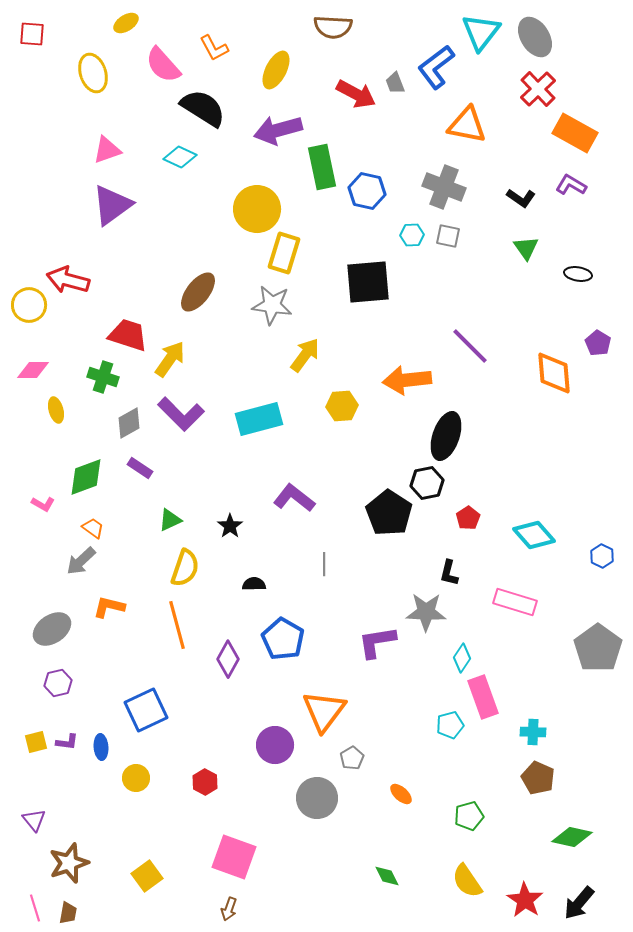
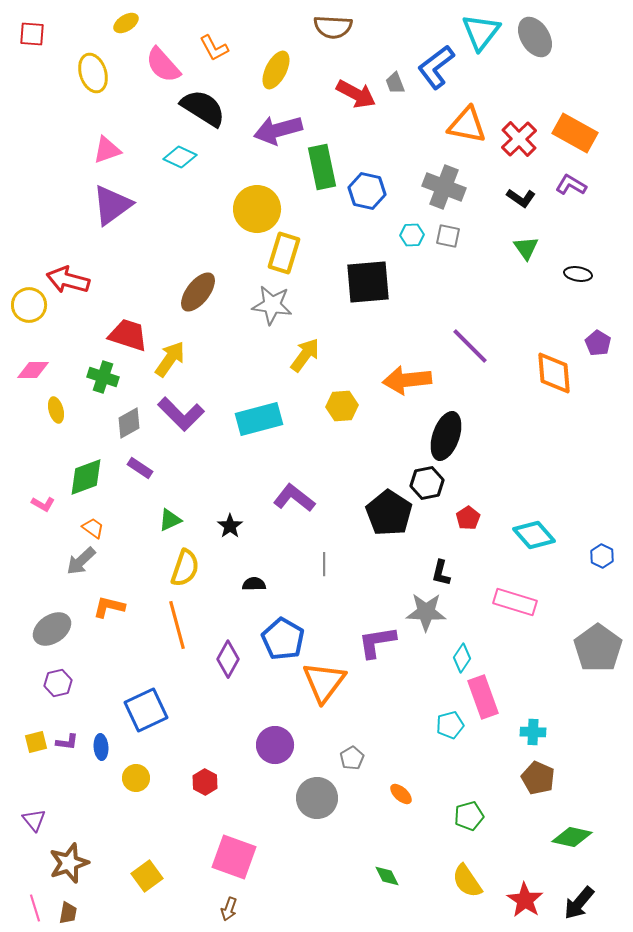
red cross at (538, 89): moved 19 px left, 50 px down
black L-shape at (449, 573): moved 8 px left
orange triangle at (324, 711): moved 29 px up
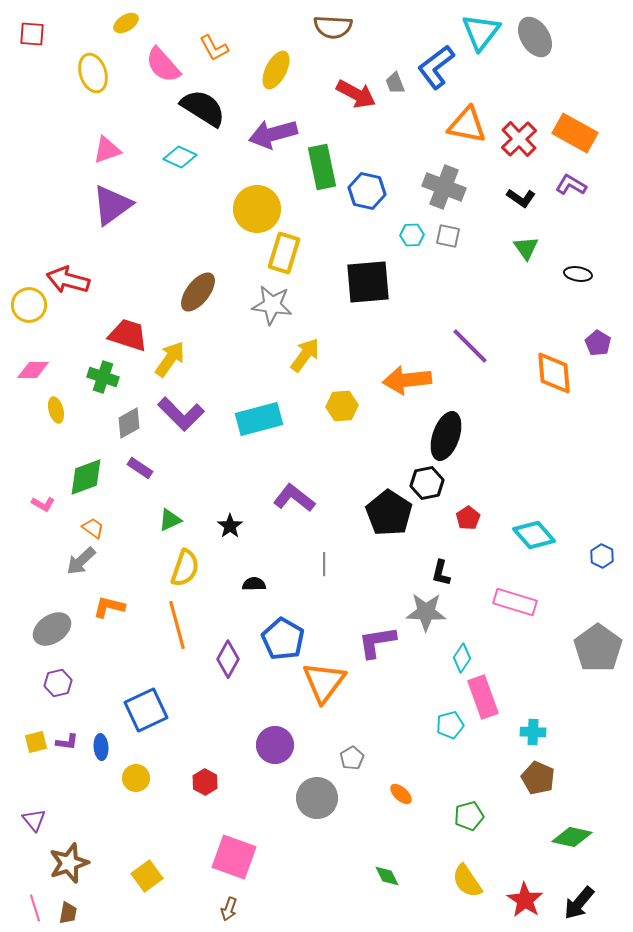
purple arrow at (278, 130): moved 5 px left, 4 px down
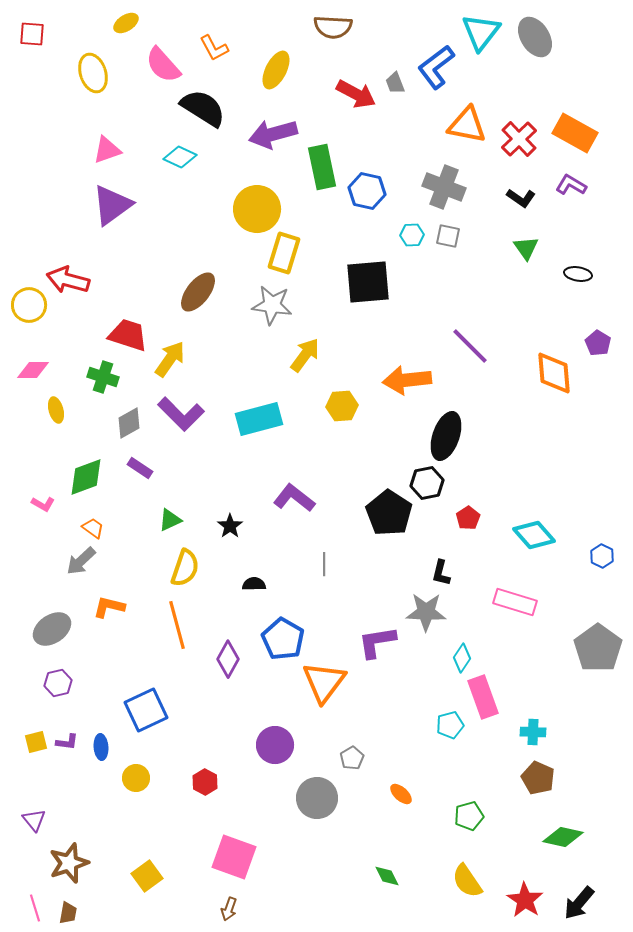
green diamond at (572, 837): moved 9 px left
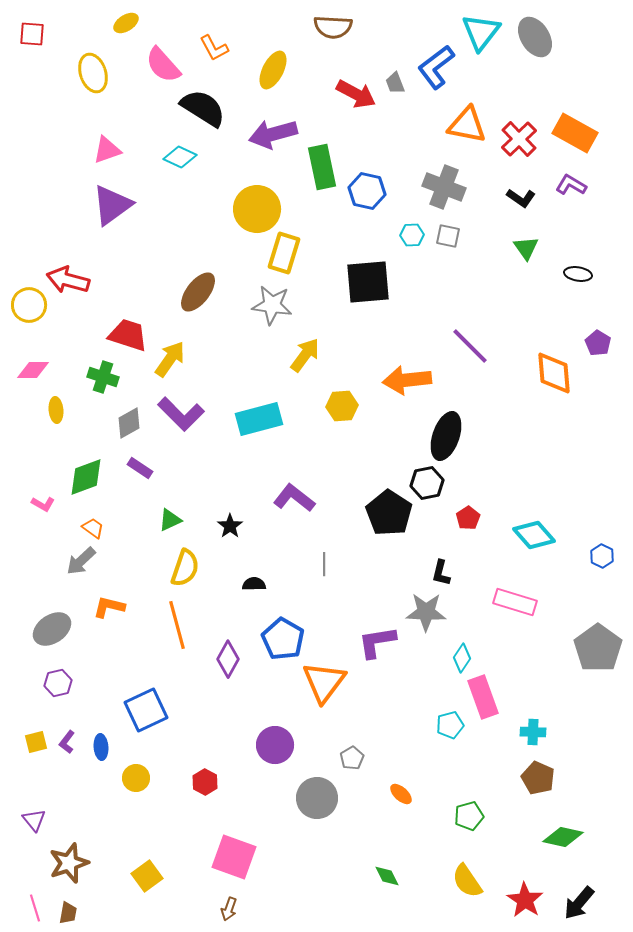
yellow ellipse at (276, 70): moved 3 px left
yellow ellipse at (56, 410): rotated 10 degrees clockwise
purple L-shape at (67, 742): rotated 120 degrees clockwise
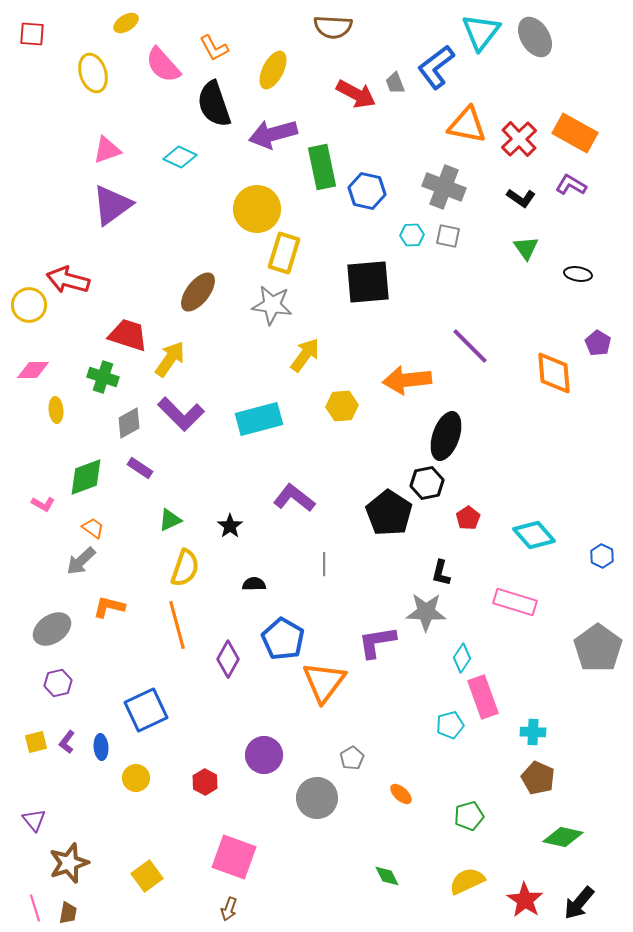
black semicircle at (203, 108): moved 11 px right, 4 px up; rotated 141 degrees counterclockwise
purple circle at (275, 745): moved 11 px left, 10 px down
yellow semicircle at (467, 881): rotated 99 degrees clockwise
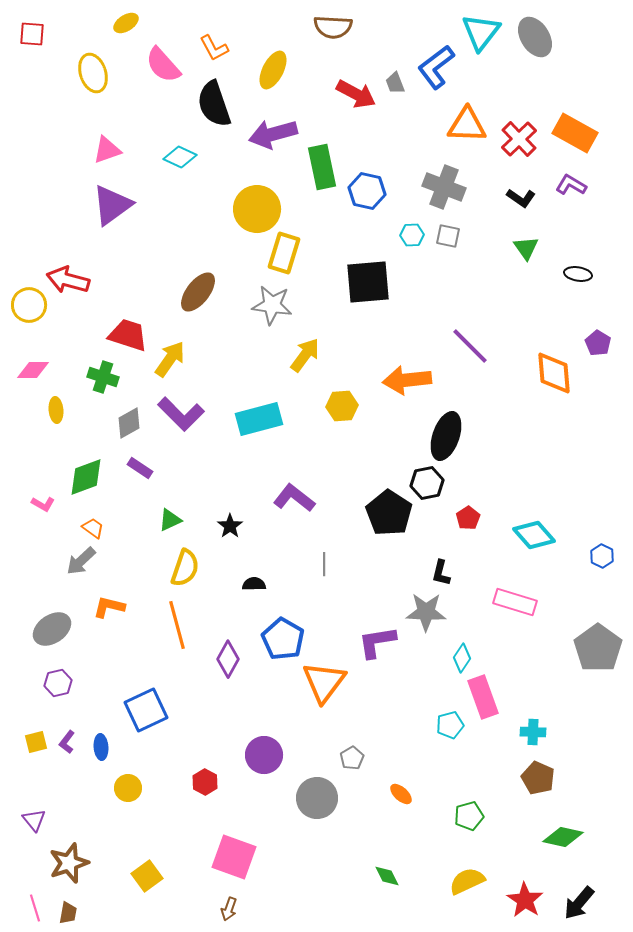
orange triangle at (467, 125): rotated 9 degrees counterclockwise
yellow circle at (136, 778): moved 8 px left, 10 px down
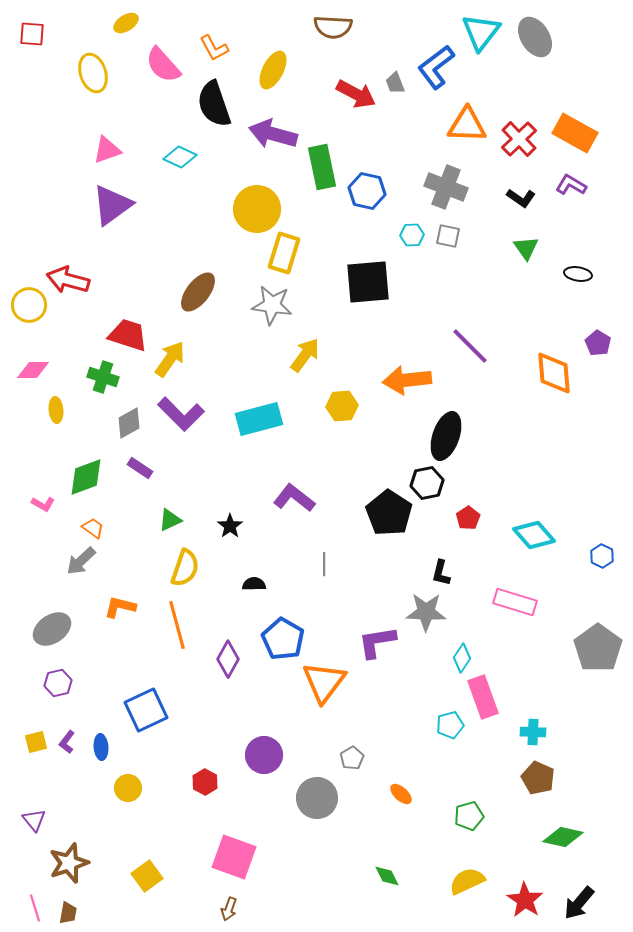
purple arrow at (273, 134): rotated 30 degrees clockwise
gray cross at (444, 187): moved 2 px right
orange L-shape at (109, 607): moved 11 px right
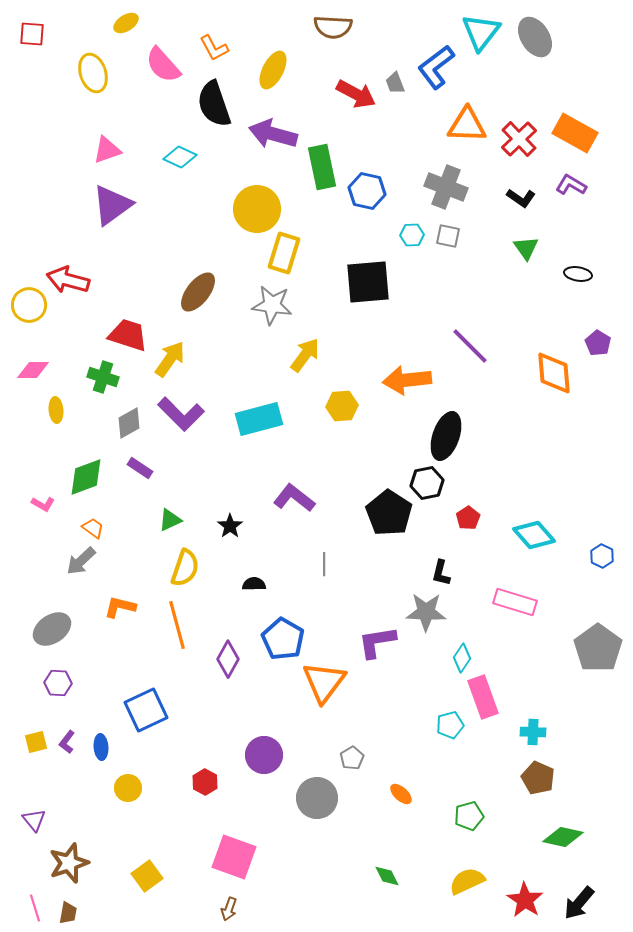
purple hexagon at (58, 683): rotated 16 degrees clockwise
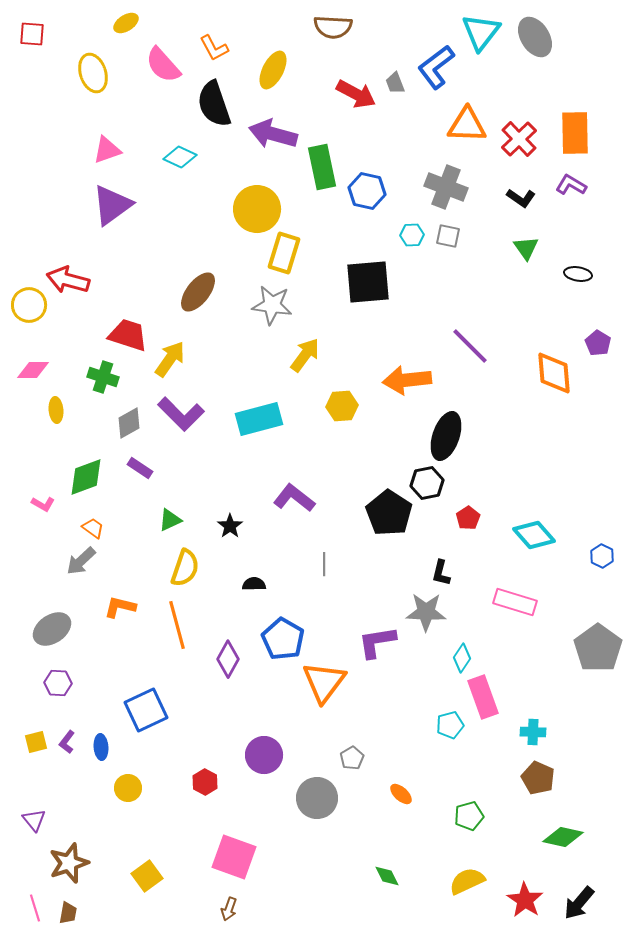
orange rectangle at (575, 133): rotated 60 degrees clockwise
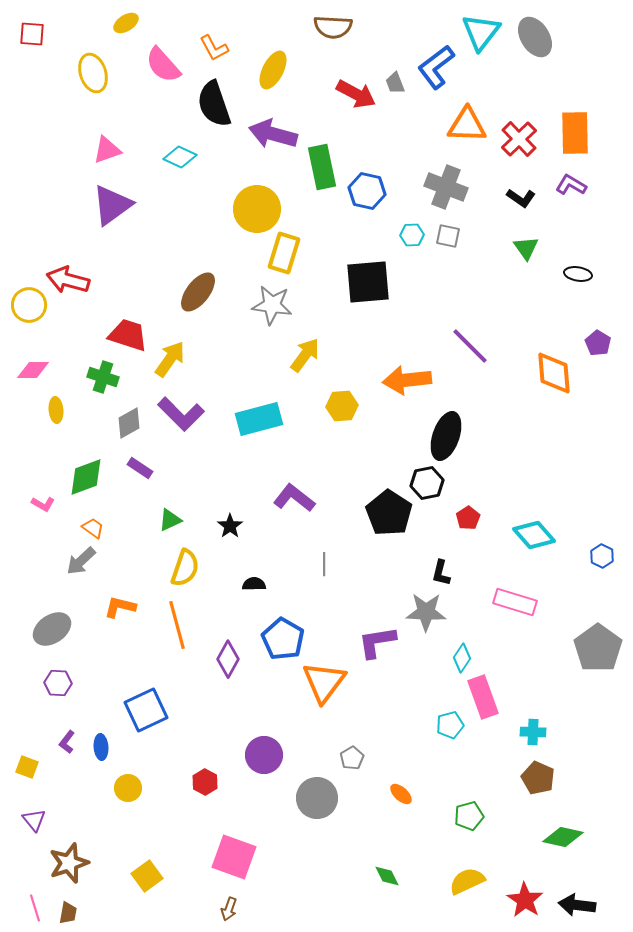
yellow square at (36, 742): moved 9 px left, 25 px down; rotated 35 degrees clockwise
black arrow at (579, 903): moved 2 px left, 2 px down; rotated 57 degrees clockwise
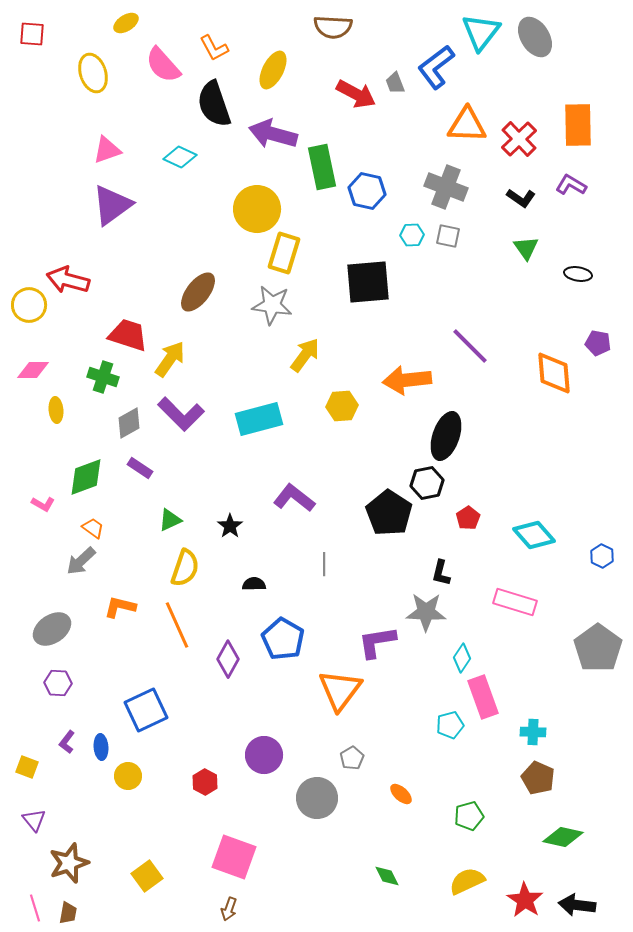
orange rectangle at (575, 133): moved 3 px right, 8 px up
purple pentagon at (598, 343): rotated 20 degrees counterclockwise
orange line at (177, 625): rotated 9 degrees counterclockwise
orange triangle at (324, 682): moved 16 px right, 8 px down
yellow circle at (128, 788): moved 12 px up
